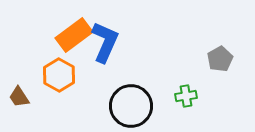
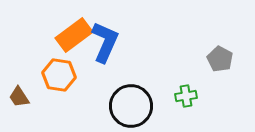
gray pentagon: rotated 15 degrees counterclockwise
orange hexagon: rotated 20 degrees counterclockwise
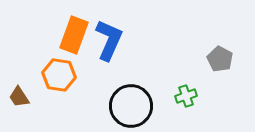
orange rectangle: rotated 33 degrees counterclockwise
blue L-shape: moved 4 px right, 2 px up
green cross: rotated 10 degrees counterclockwise
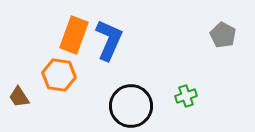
gray pentagon: moved 3 px right, 24 px up
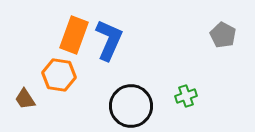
brown trapezoid: moved 6 px right, 2 px down
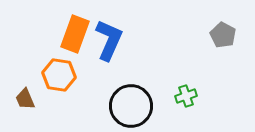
orange rectangle: moved 1 px right, 1 px up
brown trapezoid: rotated 10 degrees clockwise
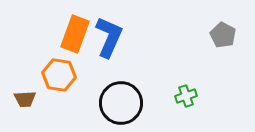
blue L-shape: moved 3 px up
brown trapezoid: rotated 70 degrees counterclockwise
black circle: moved 10 px left, 3 px up
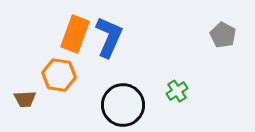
green cross: moved 9 px left, 5 px up; rotated 15 degrees counterclockwise
black circle: moved 2 px right, 2 px down
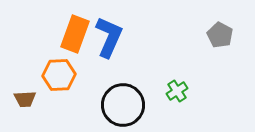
gray pentagon: moved 3 px left
orange hexagon: rotated 12 degrees counterclockwise
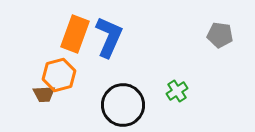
gray pentagon: rotated 20 degrees counterclockwise
orange hexagon: rotated 12 degrees counterclockwise
brown trapezoid: moved 19 px right, 5 px up
